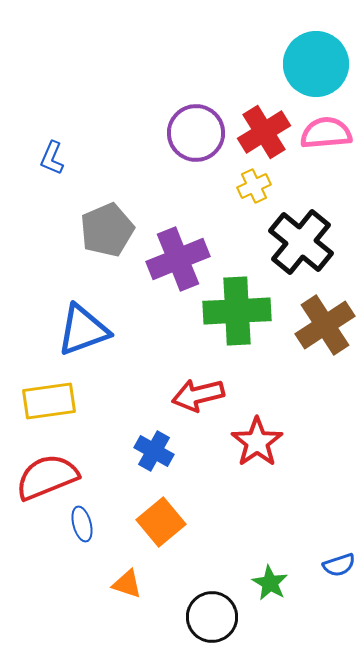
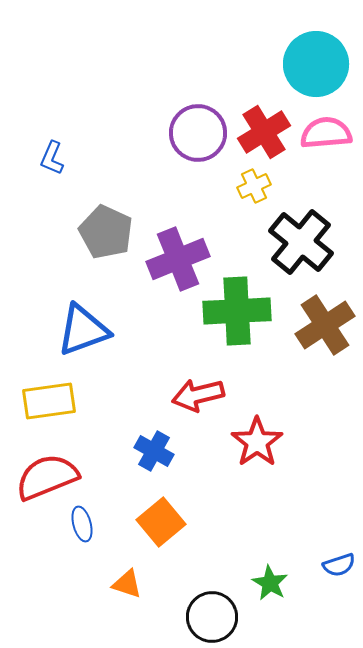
purple circle: moved 2 px right
gray pentagon: moved 1 px left, 2 px down; rotated 24 degrees counterclockwise
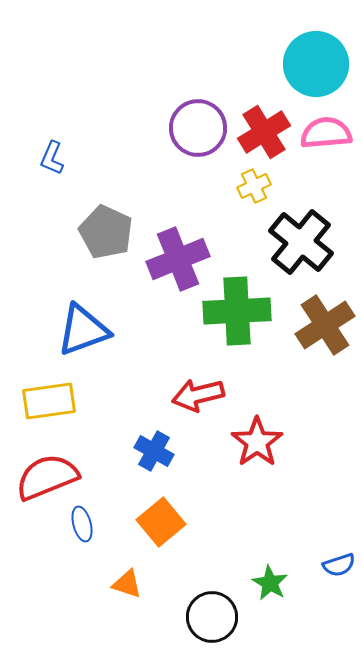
purple circle: moved 5 px up
